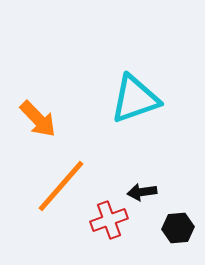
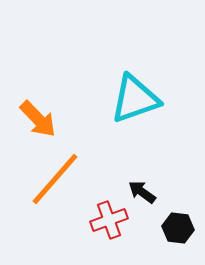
orange line: moved 6 px left, 7 px up
black arrow: rotated 44 degrees clockwise
black hexagon: rotated 12 degrees clockwise
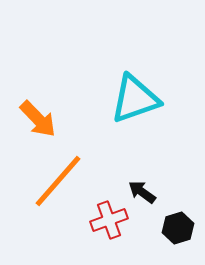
orange line: moved 3 px right, 2 px down
black hexagon: rotated 24 degrees counterclockwise
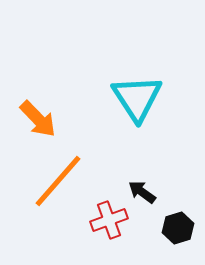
cyan triangle: moved 2 px right, 1 px up; rotated 44 degrees counterclockwise
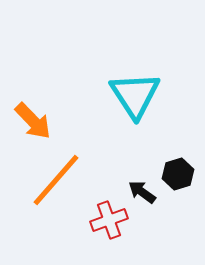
cyan triangle: moved 2 px left, 3 px up
orange arrow: moved 5 px left, 2 px down
orange line: moved 2 px left, 1 px up
black hexagon: moved 54 px up
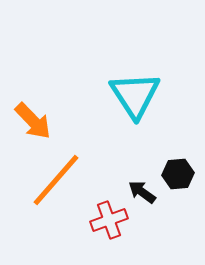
black hexagon: rotated 12 degrees clockwise
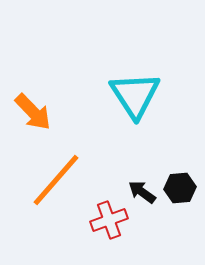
orange arrow: moved 9 px up
black hexagon: moved 2 px right, 14 px down
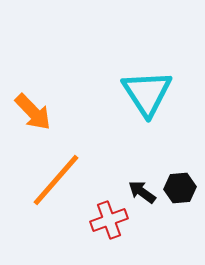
cyan triangle: moved 12 px right, 2 px up
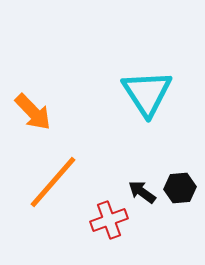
orange line: moved 3 px left, 2 px down
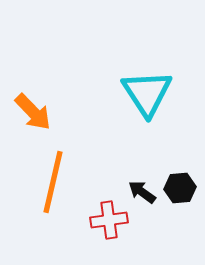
orange line: rotated 28 degrees counterclockwise
red cross: rotated 12 degrees clockwise
